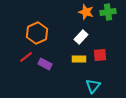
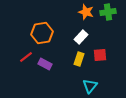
orange hexagon: moved 5 px right; rotated 15 degrees clockwise
yellow rectangle: rotated 72 degrees counterclockwise
cyan triangle: moved 3 px left
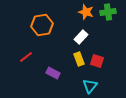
orange hexagon: moved 8 px up
red square: moved 3 px left, 6 px down; rotated 24 degrees clockwise
yellow rectangle: rotated 40 degrees counterclockwise
purple rectangle: moved 8 px right, 9 px down
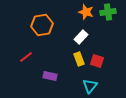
purple rectangle: moved 3 px left, 3 px down; rotated 16 degrees counterclockwise
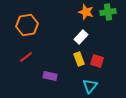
orange hexagon: moved 15 px left
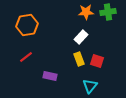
orange star: rotated 21 degrees counterclockwise
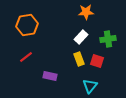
green cross: moved 27 px down
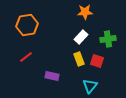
orange star: moved 1 px left
purple rectangle: moved 2 px right
